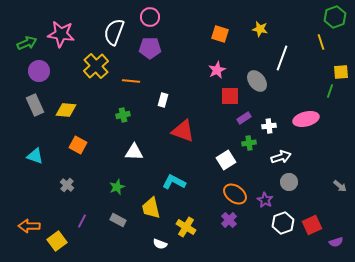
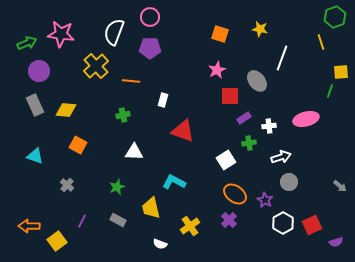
white hexagon at (283, 223): rotated 10 degrees counterclockwise
yellow cross at (186, 227): moved 4 px right, 1 px up; rotated 24 degrees clockwise
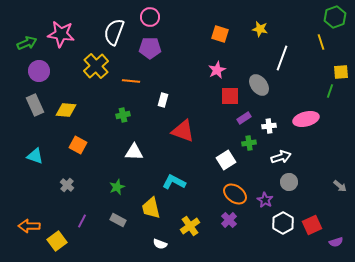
gray ellipse at (257, 81): moved 2 px right, 4 px down
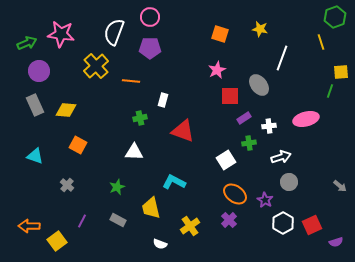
green cross at (123, 115): moved 17 px right, 3 px down
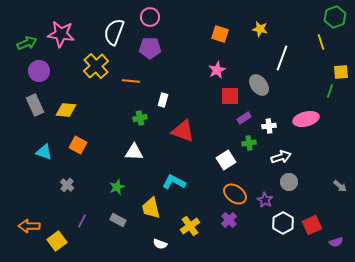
cyan triangle at (35, 156): moved 9 px right, 4 px up
